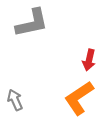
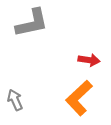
red arrow: rotated 95 degrees counterclockwise
orange L-shape: rotated 9 degrees counterclockwise
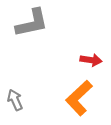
red arrow: moved 2 px right
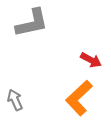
red arrow: rotated 20 degrees clockwise
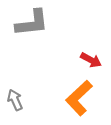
gray L-shape: rotated 6 degrees clockwise
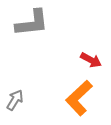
gray arrow: rotated 55 degrees clockwise
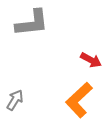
orange L-shape: moved 2 px down
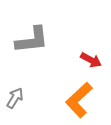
gray L-shape: moved 17 px down
gray arrow: moved 2 px up
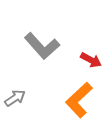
gray L-shape: moved 10 px right, 6 px down; rotated 54 degrees clockwise
gray arrow: rotated 25 degrees clockwise
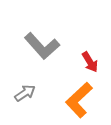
red arrow: moved 1 px left, 2 px down; rotated 30 degrees clockwise
gray arrow: moved 10 px right, 5 px up
